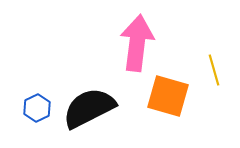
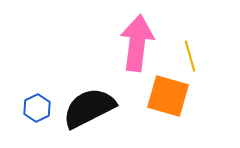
yellow line: moved 24 px left, 14 px up
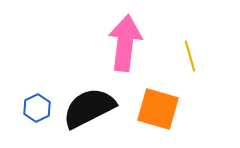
pink arrow: moved 12 px left
orange square: moved 10 px left, 13 px down
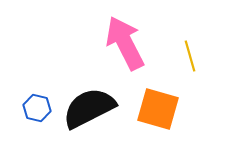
pink arrow: rotated 34 degrees counterclockwise
blue hexagon: rotated 20 degrees counterclockwise
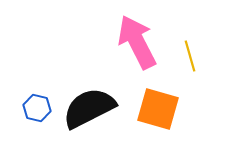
pink arrow: moved 12 px right, 1 px up
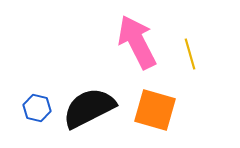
yellow line: moved 2 px up
orange square: moved 3 px left, 1 px down
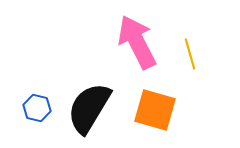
black semicircle: rotated 32 degrees counterclockwise
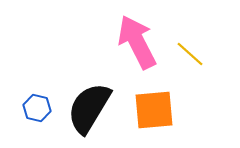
yellow line: rotated 32 degrees counterclockwise
orange square: moved 1 px left; rotated 21 degrees counterclockwise
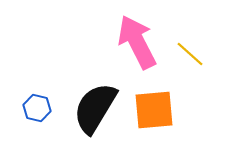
black semicircle: moved 6 px right
